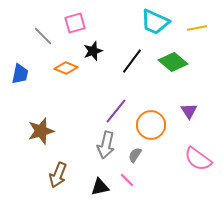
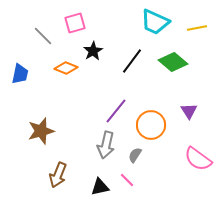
black star: rotated 12 degrees counterclockwise
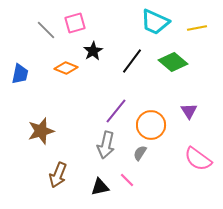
gray line: moved 3 px right, 6 px up
gray semicircle: moved 5 px right, 2 px up
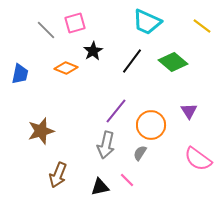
cyan trapezoid: moved 8 px left
yellow line: moved 5 px right, 2 px up; rotated 48 degrees clockwise
